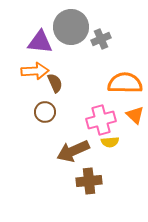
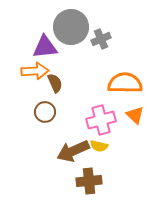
purple triangle: moved 5 px right, 5 px down; rotated 12 degrees counterclockwise
yellow semicircle: moved 11 px left, 4 px down; rotated 18 degrees clockwise
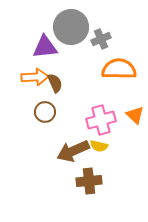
orange arrow: moved 6 px down
orange semicircle: moved 6 px left, 14 px up
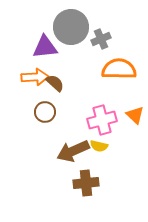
brown semicircle: rotated 24 degrees counterclockwise
pink cross: moved 1 px right
brown cross: moved 3 px left, 2 px down
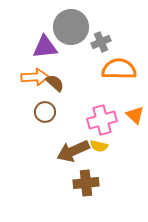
gray cross: moved 3 px down
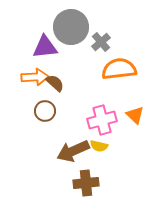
gray cross: rotated 18 degrees counterclockwise
orange semicircle: rotated 8 degrees counterclockwise
brown circle: moved 1 px up
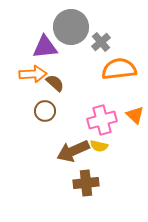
orange arrow: moved 2 px left, 3 px up
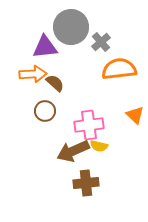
pink cross: moved 13 px left, 5 px down; rotated 8 degrees clockwise
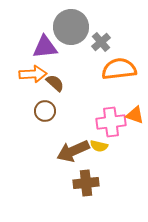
orange triangle: rotated 24 degrees counterclockwise
pink cross: moved 22 px right, 3 px up
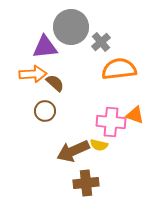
pink cross: rotated 12 degrees clockwise
yellow semicircle: moved 1 px up
